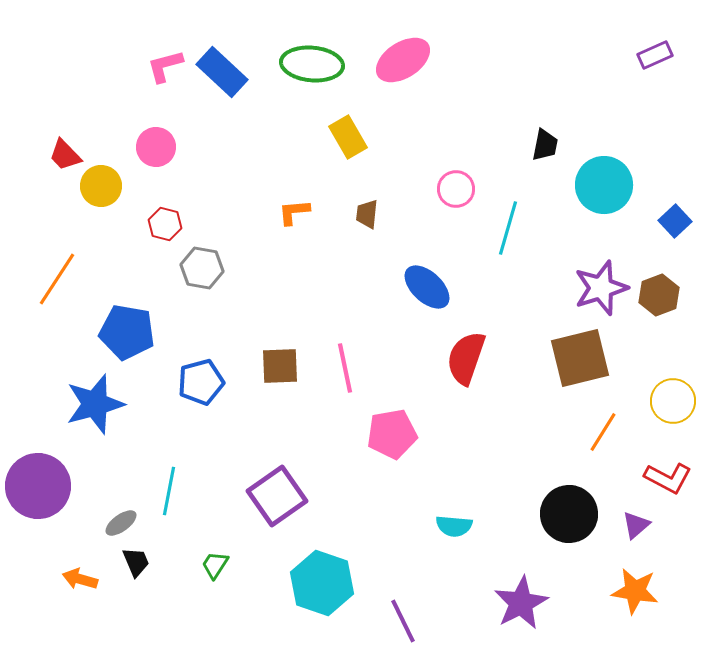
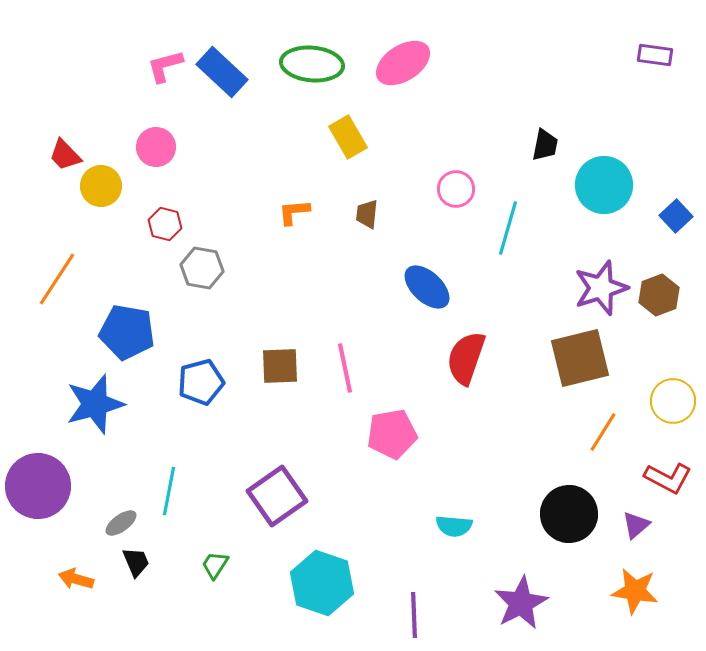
purple rectangle at (655, 55): rotated 32 degrees clockwise
pink ellipse at (403, 60): moved 3 px down
blue square at (675, 221): moved 1 px right, 5 px up
orange arrow at (80, 579): moved 4 px left
purple line at (403, 621): moved 11 px right, 6 px up; rotated 24 degrees clockwise
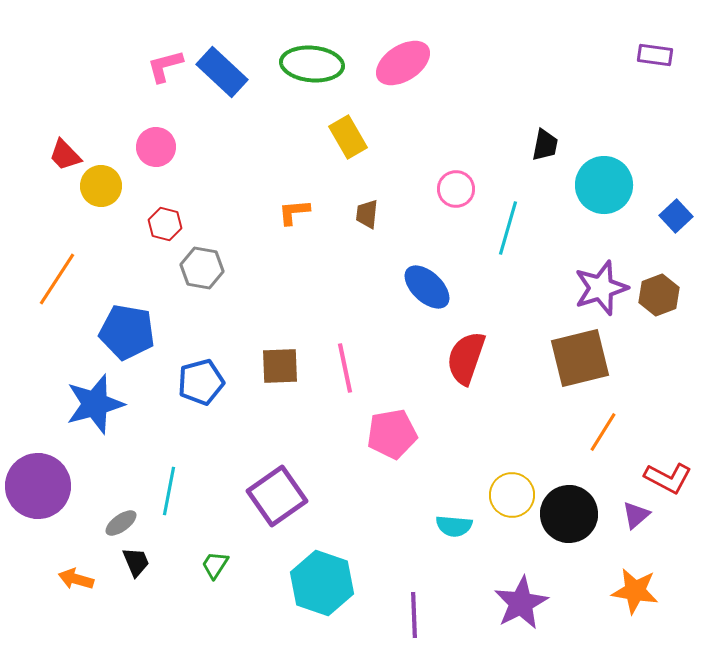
yellow circle at (673, 401): moved 161 px left, 94 px down
purple triangle at (636, 525): moved 10 px up
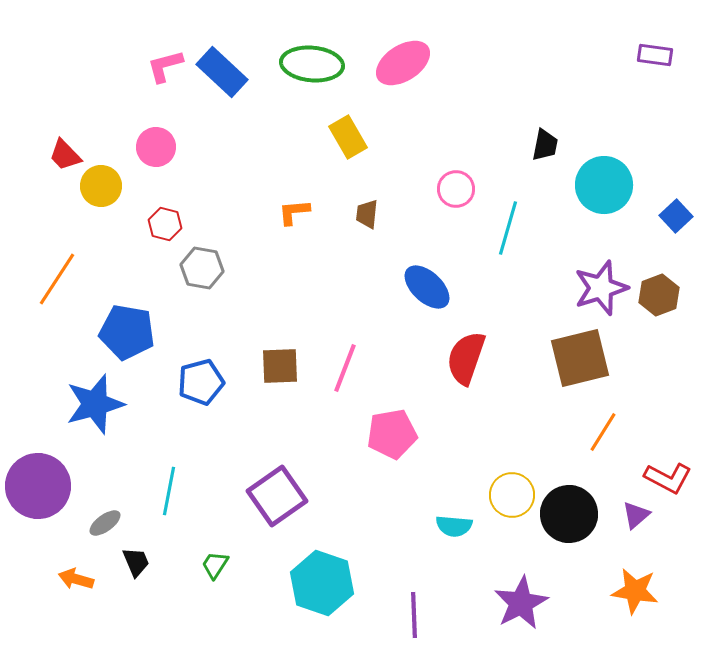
pink line at (345, 368): rotated 33 degrees clockwise
gray ellipse at (121, 523): moved 16 px left
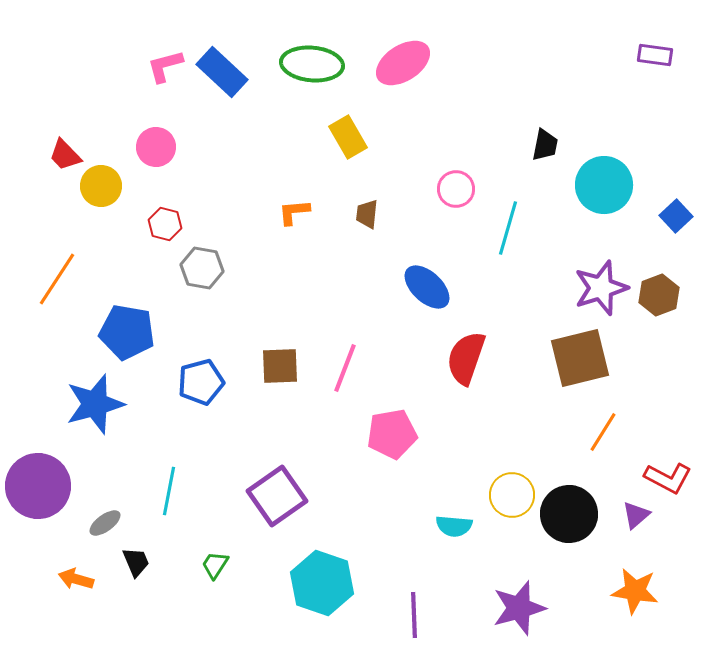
purple star at (521, 603): moved 2 px left, 5 px down; rotated 12 degrees clockwise
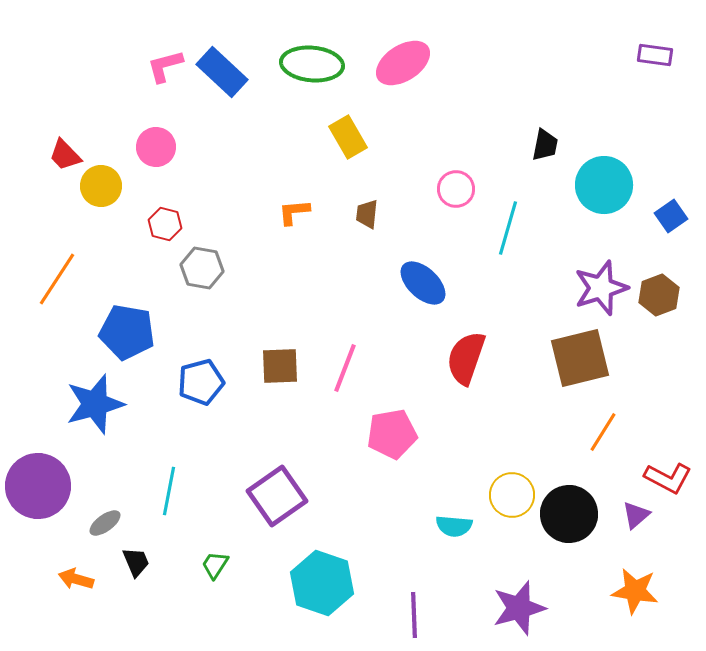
blue square at (676, 216): moved 5 px left; rotated 8 degrees clockwise
blue ellipse at (427, 287): moved 4 px left, 4 px up
